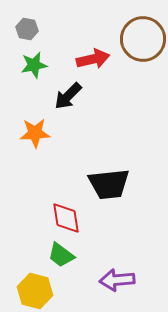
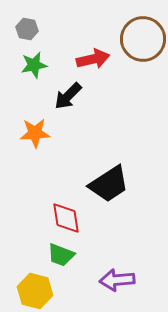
black trapezoid: rotated 27 degrees counterclockwise
green trapezoid: rotated 16 degrees counterclockwise
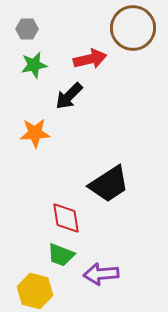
gray hexagon: rotated 10 degrees counterclockwise
brown circle: moved 10 px left, 11 px up
red arrow: moved 3 px left
black arrow: moved 1 px right
purple arrow: moved 16 px left, 6 px up
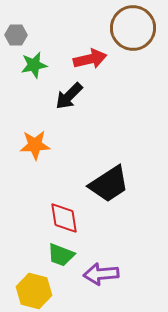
gray hexagon: moved 11 px left, 6 px down
orange star: moved 12 px down
red diamond: moved 2 px left
yellow hexagon: moved 1 px left
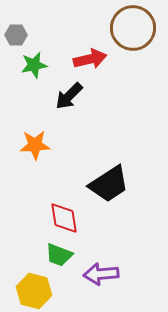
green trapezoid: moved 2 px left
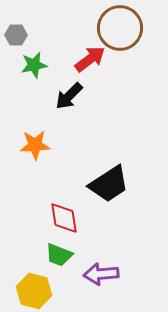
brown circle: moved 13 px left
red arrow: rotated 24 degrees counterclockwise
